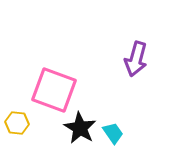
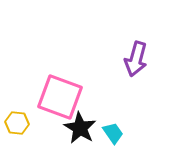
pink square: moved 6 px right, 7 px down
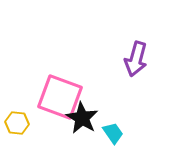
black star: moved 2 px right, 10 px up
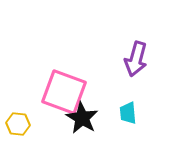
pink square: moved 4 px right, 5 px up
yellow hexagon: moved 1 px right, 1 px down
cyan trapezoid: moved 15 px right, 20 px up; rotated 150 degrees counterclockwise
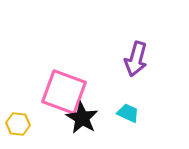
cyan trapezoid: rotated 120 degrees clockwise
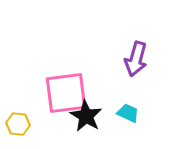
pink square: moved 2 px right, 1 px down; rotated 27 degrees counterclockwise
black star: moved 4 px right, 2 px up
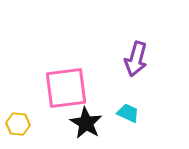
pink square: moved 5 px up
black star: moved 7 px down
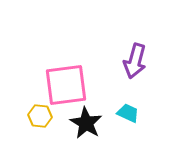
purple arrow: moved 1 px left, 2 px down
pink square: moved 3 px up
yellow hexagon: moved 22 px right, 8 px up
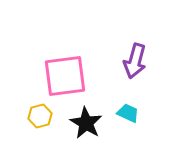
pink square: moved 1 px left, 9 px up
yellow hexagon: rotated 20 degrees counterclockwise
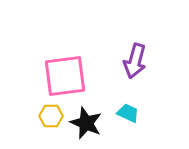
yellow hexagon: moved 11 px right; rotated 15 degrees clockwise
black star: rotated 8 degrees counterclockwise
